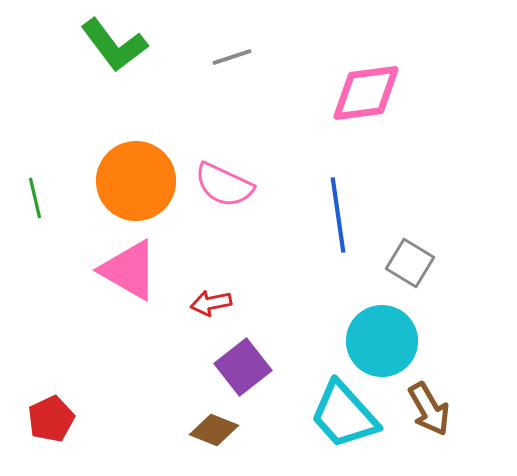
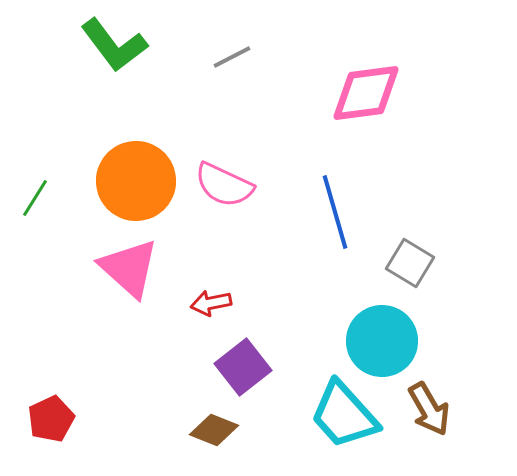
gray line: rotated 9 degrees counterclockwise
green line: rotated 45 degrees clockwise
blue line: moved 3 px left, 3 px up; rotated 8 degrees counterclockwise
pink triangle: moved 2 px up; rotated 12 degrees clockwise
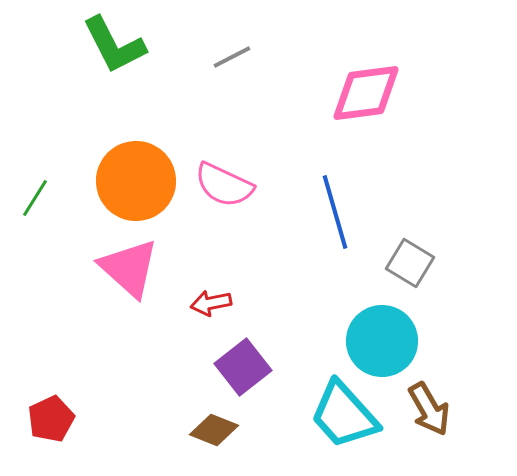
green L-shape: rotated 10 degrees clockwise
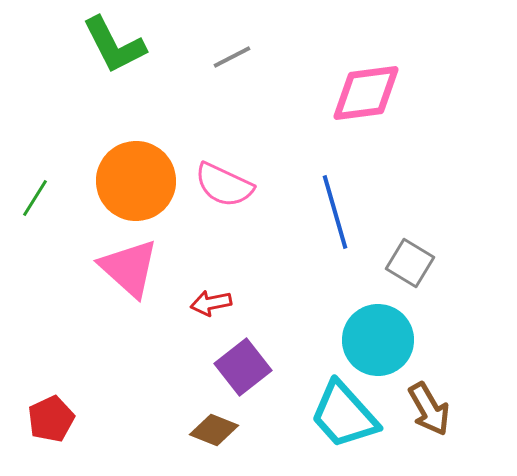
cyan circle: moved 4 px left, 1 px up
